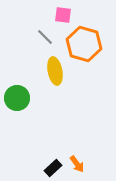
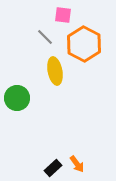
orange hexagon: rotated 12 degrees clockwise
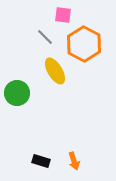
yellow ellipse: rotated 20 degrees counterclockwise
green circle: moved 5 px up
orange arrow: moved 3 px left, 3 px up; rotated 18 degrees clockwise
black rectangle: moved 12 px left, 7 px up; rotated 60 degrees clockwise
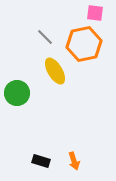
pink square: moved 32 px right, 2 px up
orange hexagon: rotated 20 degrees clockwise
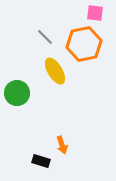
orange arrow: moved 12 px left, 16 px up
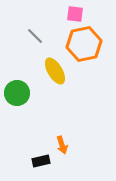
pink square: moved 20 px left, 1 px down
gray line: moved 10 px left, 1 px up
black rectangle: rotated 30 degrees counterclockwise
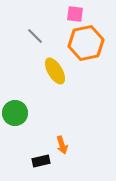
orange hexagon: moved 2 px right, 1 px up
green circle: moved 2 px left, 20 px down
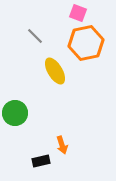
pink square: moved 3 px right, 1 px up; rotated 12 degrees clockwise
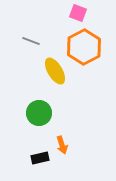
gray line: moved 4 px left, 5 px down; rotated 24 degrees counterclockwise
orange hexagon: moved 2 px left, 4 px down; rotated 16 degrees counterclockwise
green circle: moved 24 px right
black rectangle: moved 1 px left, 3 px up
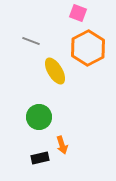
orange hexagon: moved 4 px right, 1 px down
green circle: moved 4 px down
